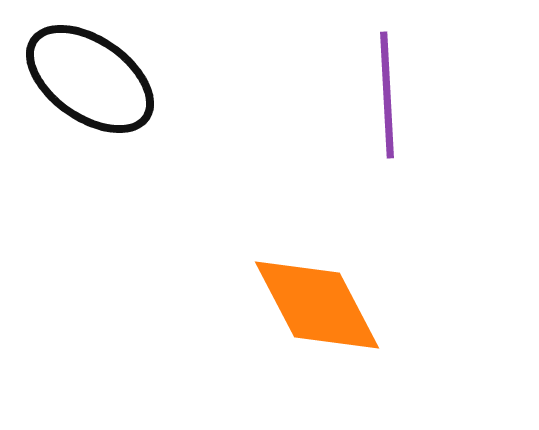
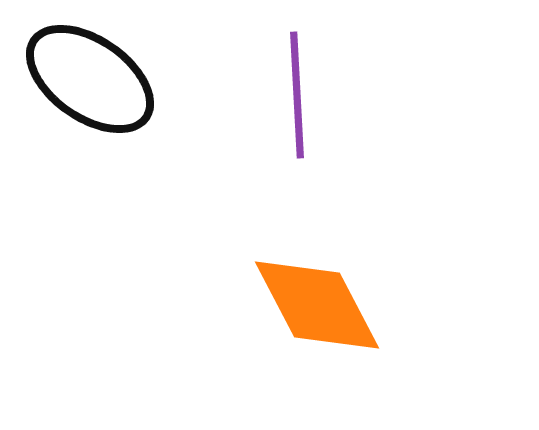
purple line: moved 90 px left
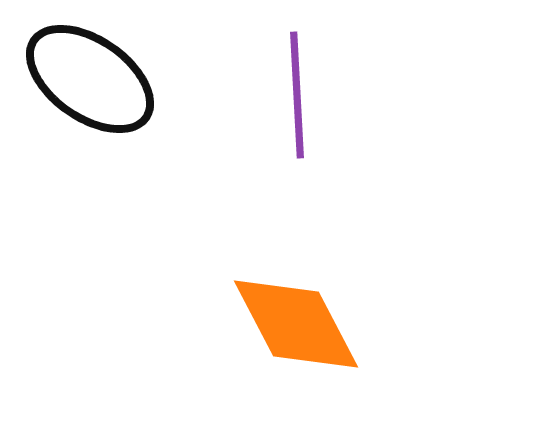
orange diamond: moved 21 px left, 19 px down
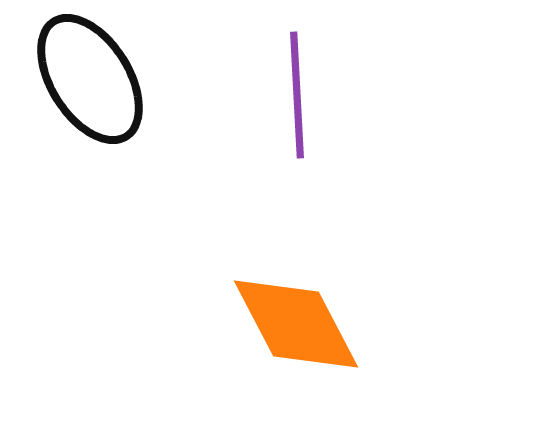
black ellipse: rotated 23 degrees clockwise
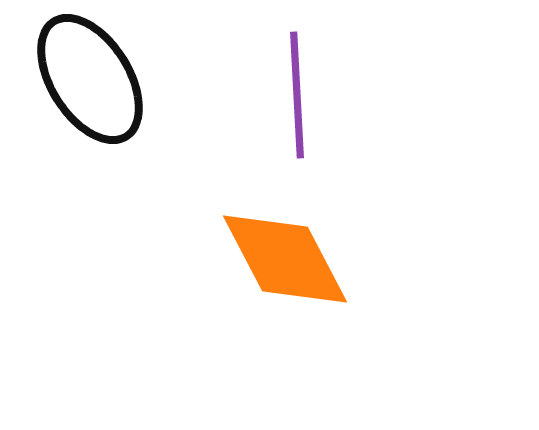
orange diamond: moved 11 px left, 65 px up
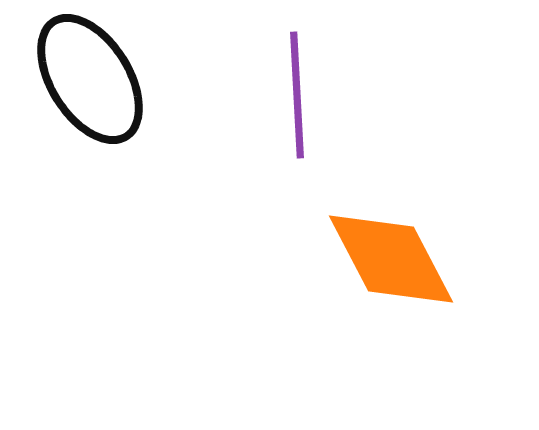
orange diamond: moved 106 px right
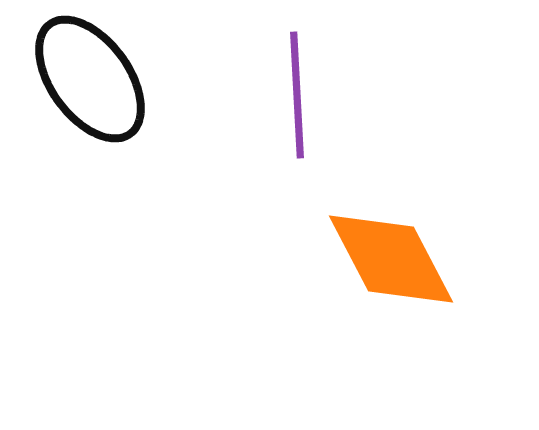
black ellipse: rotated 4 degrees counterclockwise
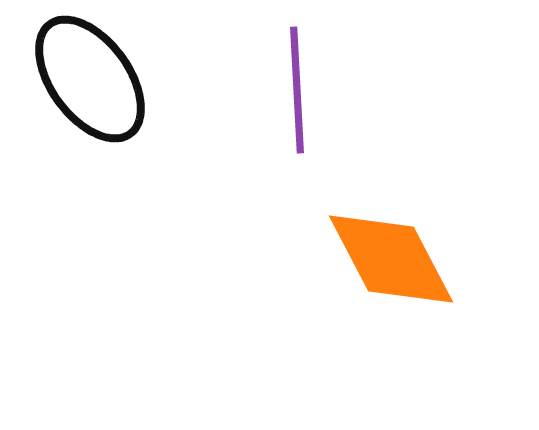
purple line: moved 5 px up
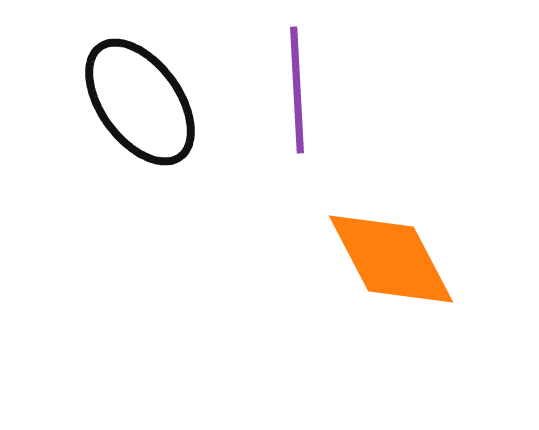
black ellipse: moved 50 px right, 23 px down
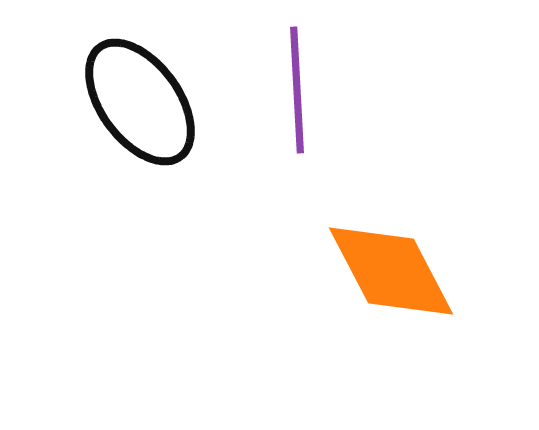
orange diamond: moved 12 px down
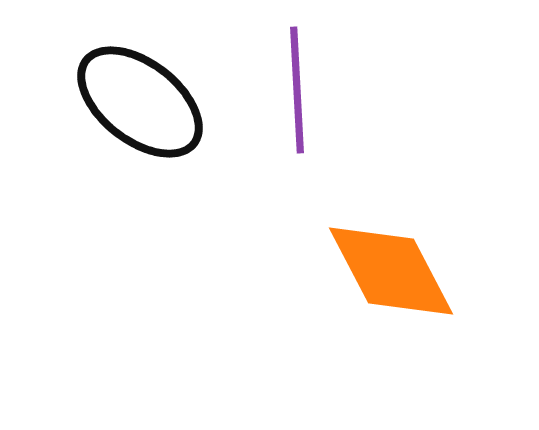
black ellipse: rotated 16 degrees counterclockwise
